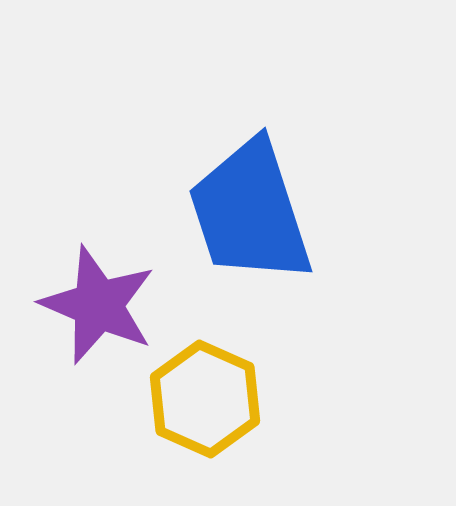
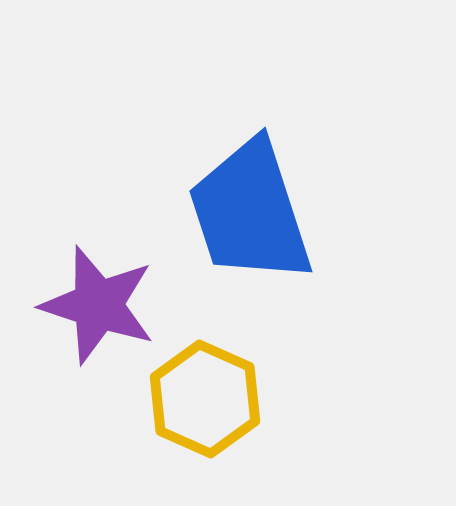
purple star: rotated 5 degrees counterclockwise
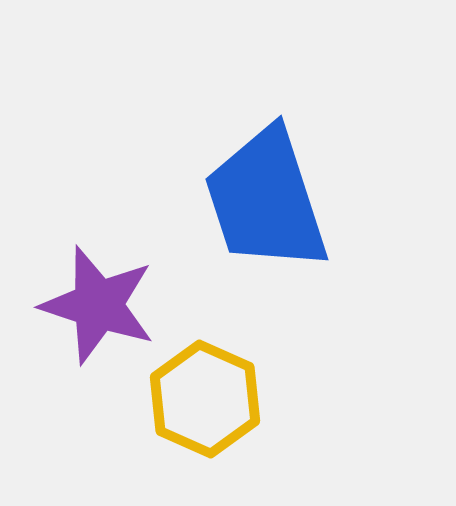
blue trapezoid: moved 16 px right, 12 px up
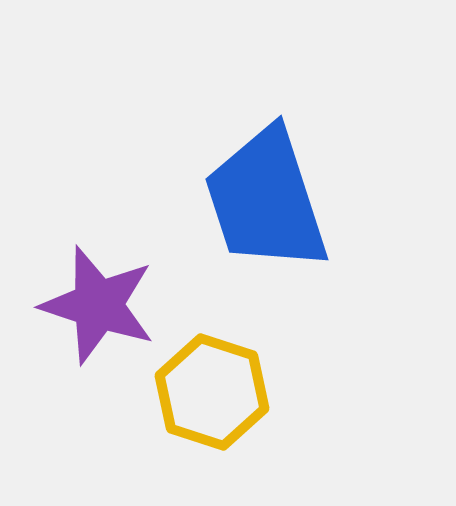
yellow hexagon: moved 7 px right, 7 px up; rotated 6 degrees counterclockwise
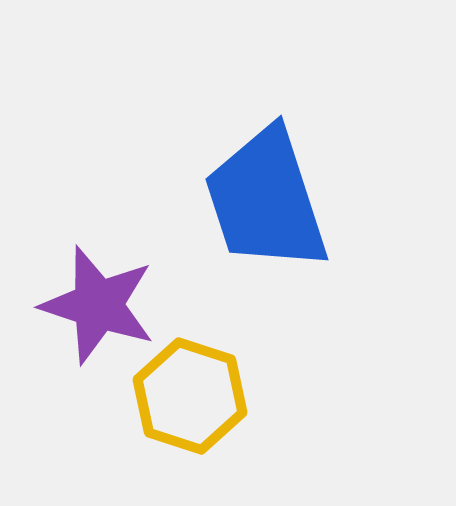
yellow hexagon: moved 22 px left, 4 px down
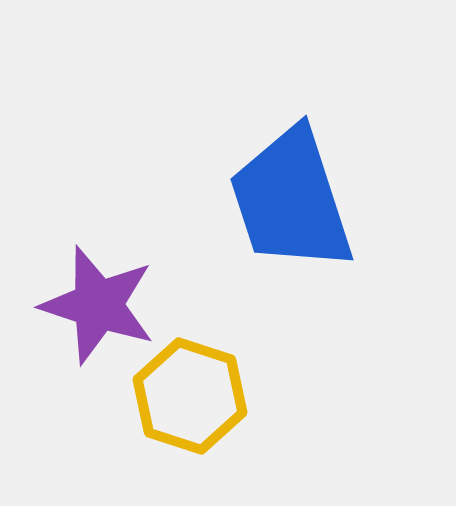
blue trapezoid: moved 25 px right
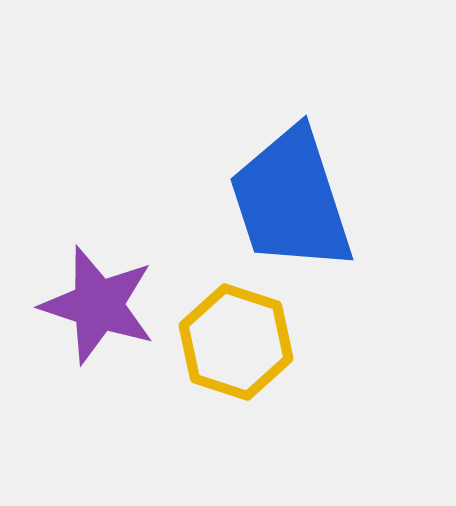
yellow hexagon: moved 46 px right, 54 px up
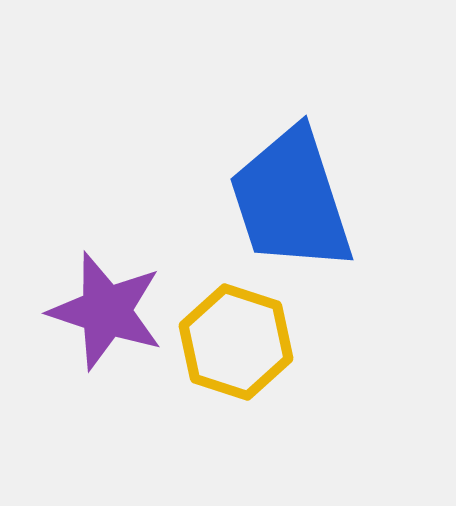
purple star: moved 8 px right, 6 px down
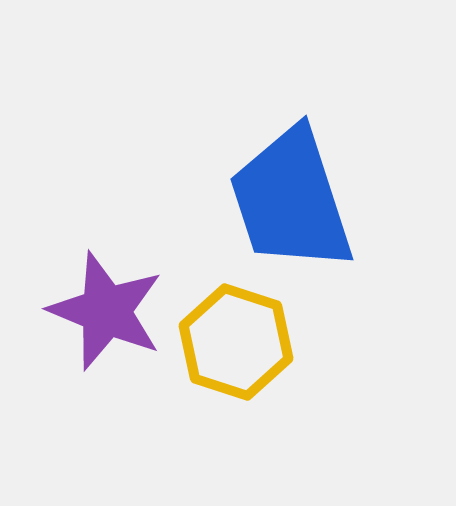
purple star: rotated 4 degrees clockwise
